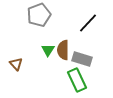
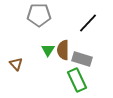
gray pentagon: rotated 20 degrees clockwise
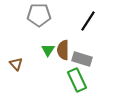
black line: moved 2 px up; rotated 10 degrees counterclockwise
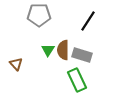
gray rectangle: moved 4 px up
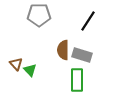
green triangle: moved 18 px left, 20 px down; rotated 16 degrees counterclockwise
green rectangle: rotated 25 degrees clockwise
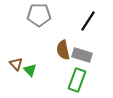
brown semicircle: rotated 12 degrees counterclockwise
green rectangle: rotated 20 degrees clockwise
